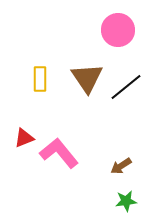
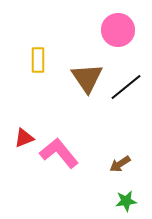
yellow rectangle: moved 2 px left, 19 px up
brown arrow: moved 1 px left, 2 px up
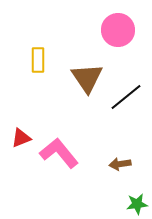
black line: moved 10 px down
red triangle: moved 3 px left
brown arrow: rotated 25 degrees clockwise
green star: moved 11 px right, 3 px down
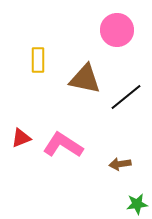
pink circle: moved 1 px left
brown triangle: moved 2 px left, 1 px down; rotated 44 degrees counterclockwise
pink L-shape: moved 4 px right, 8 px up; rotated 18 degrees counterclockwise
